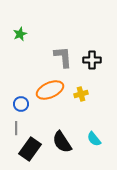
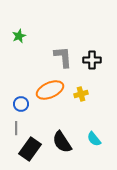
green star: moved 1 px left, 2 px down
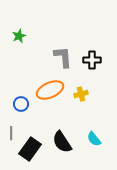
gray line: moved 5 px left, 5 px down
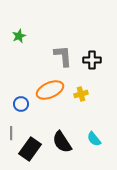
gray L-shape: moved 1 px up
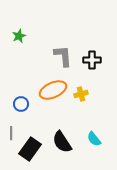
orange ellipse: moved 3 px right
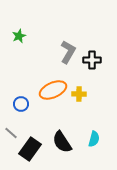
gray L-shape: moved 5 px right, 4 px up; rotated 35 degrees clockwise
yellow cross: moved 2 px left; rotated 16 degrees clockwise
gray line: rotated 48 degrees counterclockwise
cyan semicircle: rotated 126 degrees counterclockwise
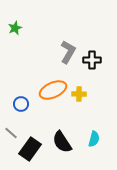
green star: moved 4 px left, 8 px up
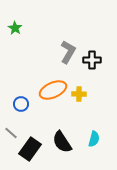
green star: rotated 16 degrees counterclockwise
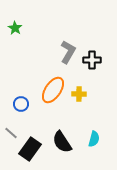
orange ellipse: rotated 32 degrees counterclockwise
